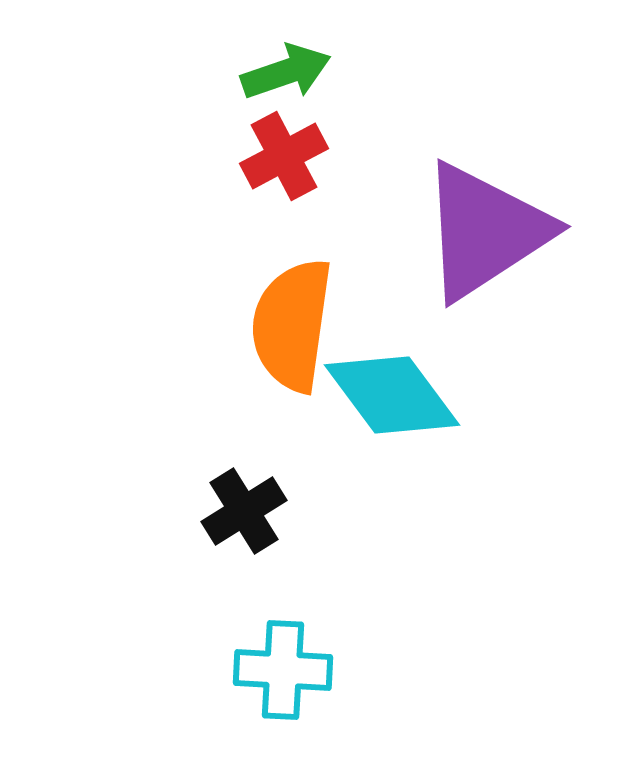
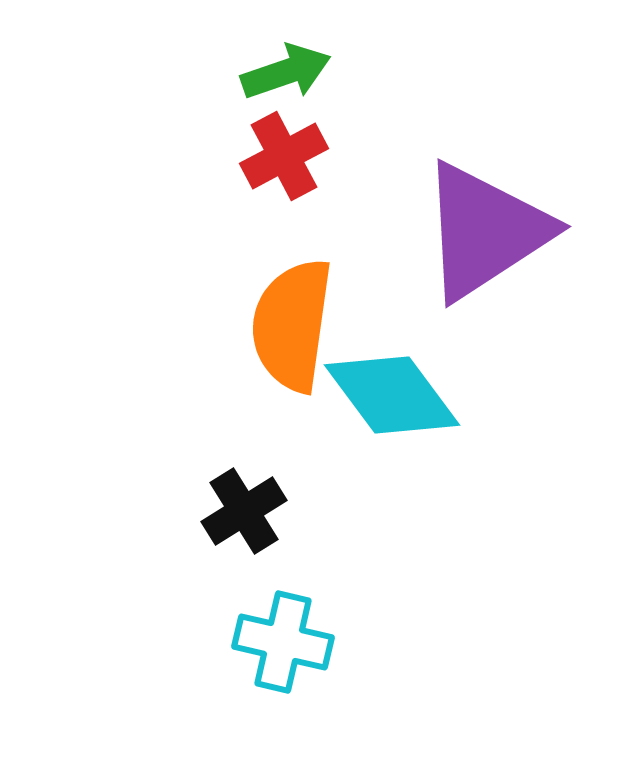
cyan cross: moved 28 px up; rotated 10 degrees clockwise
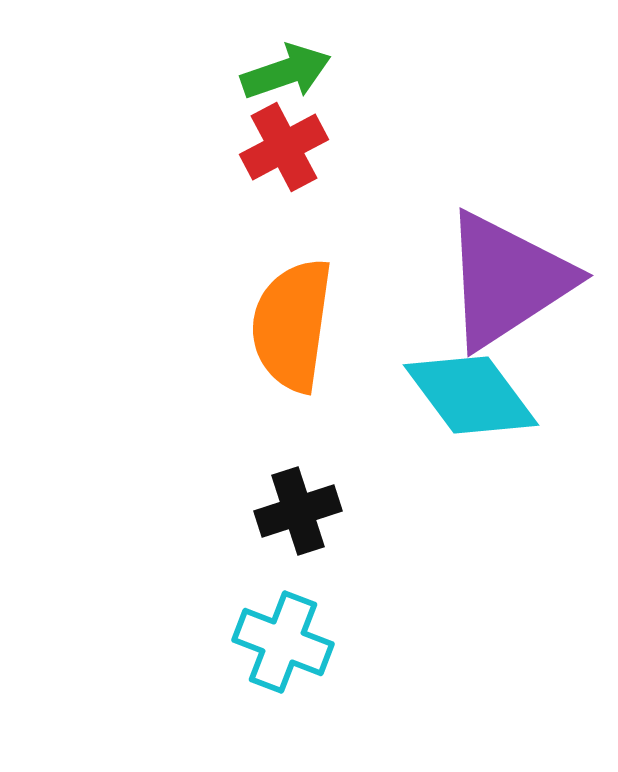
red cross: moved 9 px up
purple triangle: moved 22 px right, 49 px down
cyan diamond: moved 79 px right
black cross: moved 54 px right; rotated 14 degrees clockwise
cyan cross: rotated 8 degrees clockwise
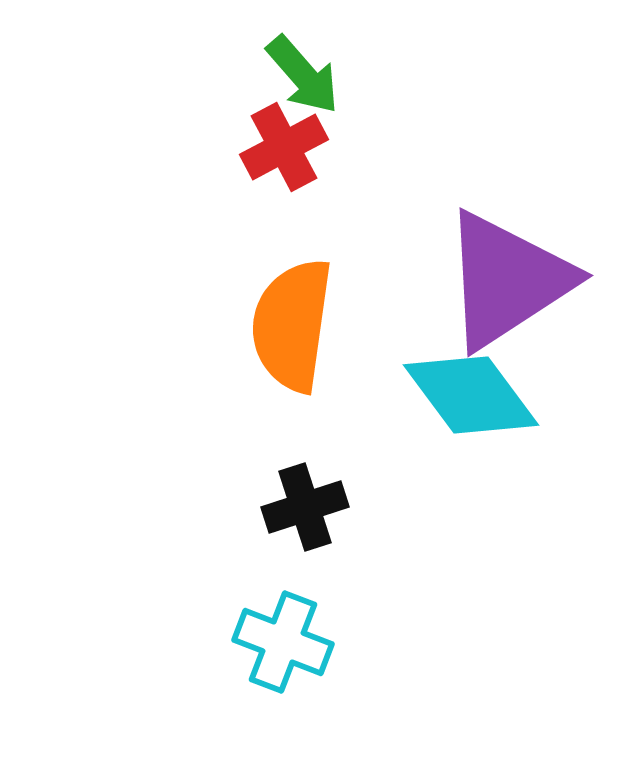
green arrow: moved 17 px right, 3 px down; rotated 68 degrees clockwise
black cross: moved 7 px right, 4 px up
